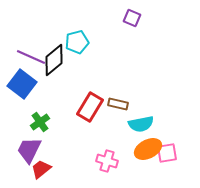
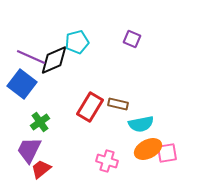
purple square: moved 21 px down
black diamond: rotated 16 degrees clockwise
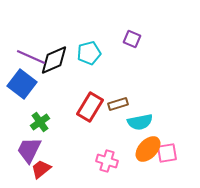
cyan pentagon: moved 12 px right, 11 px down
brown rectangle: rotated 30 degrees counterclockwise
cyan semicircle: moved 1 px left, 2 px up
orange ellipse: rotated 20 degrees counterclockwise
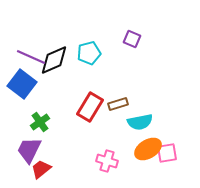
orange ellipse: rotated 16 degrees clockwise
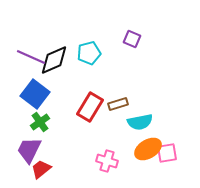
blue square: moved 13 px right, 10 px down
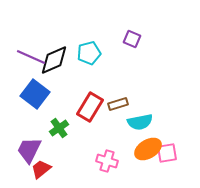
green cross: moved 19 px right, 6 px down
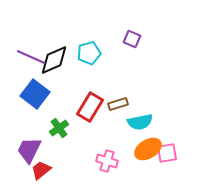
red trapezoid: moved 1 px down
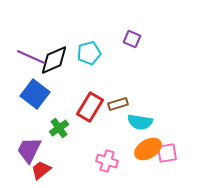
cyan semicircle: rotated 20 degrees clockwise
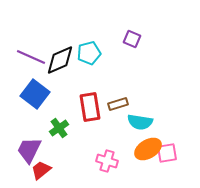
black diamond: moved 6 px right
red rectangle: rotated 40 degrees counterclockwise
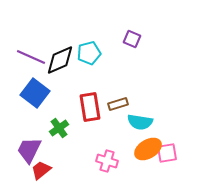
blue square: moved 1 px up
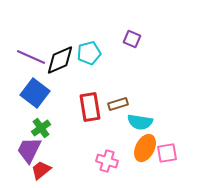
green cross: moved 18 px left
orange ellipse: moved 3 px left, 1 px up; rotated 32 degrees counterclockwise
